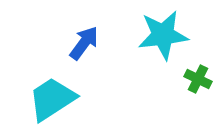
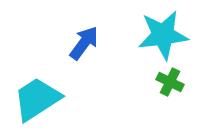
green cross: moved 28 px left, 3 px down
cyan trapezoid: moved 15 px left
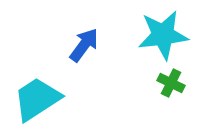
blue arrow: moved 2 px down
green cross: moved 1 px right, 1 px down
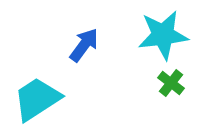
green cross: rotated 12 degrees clockwise
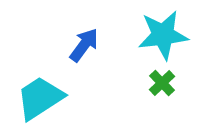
green cross: moved 9 px left; rotated 8 degrees clockwise
cyan trapezoid: moved 3 px right, 1 px up
